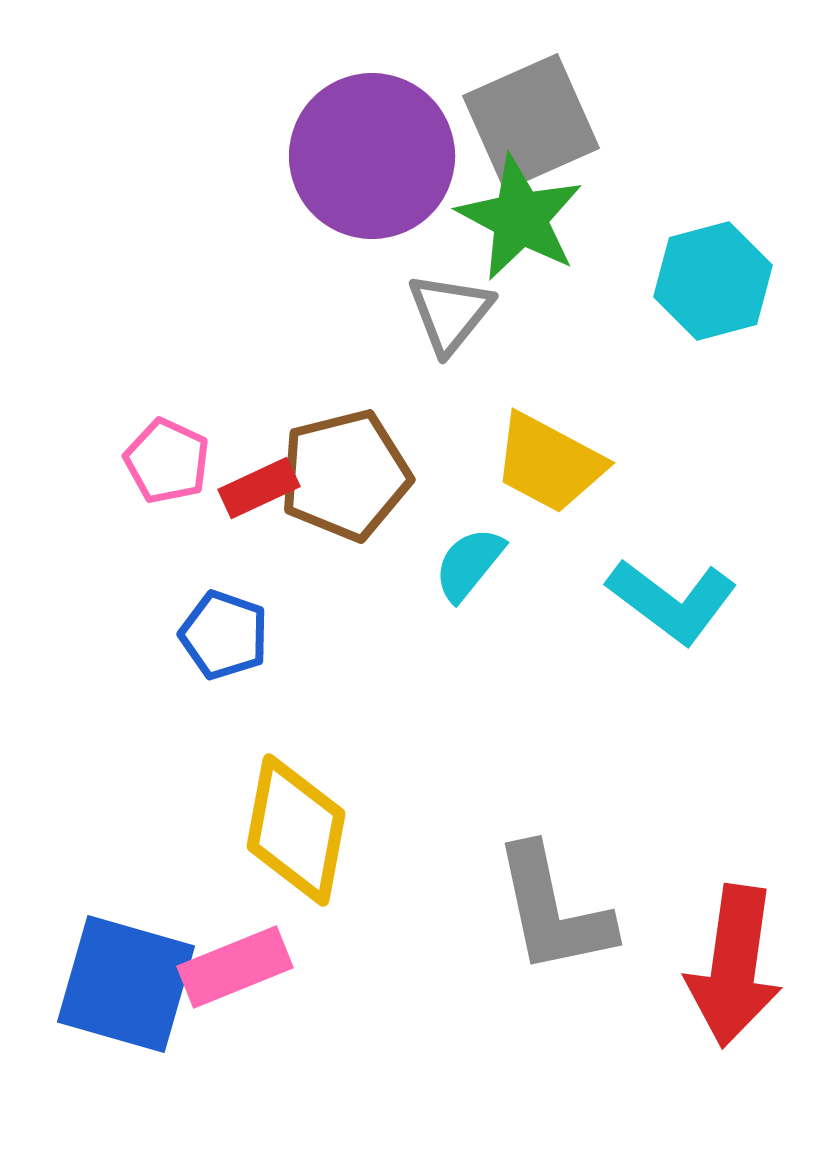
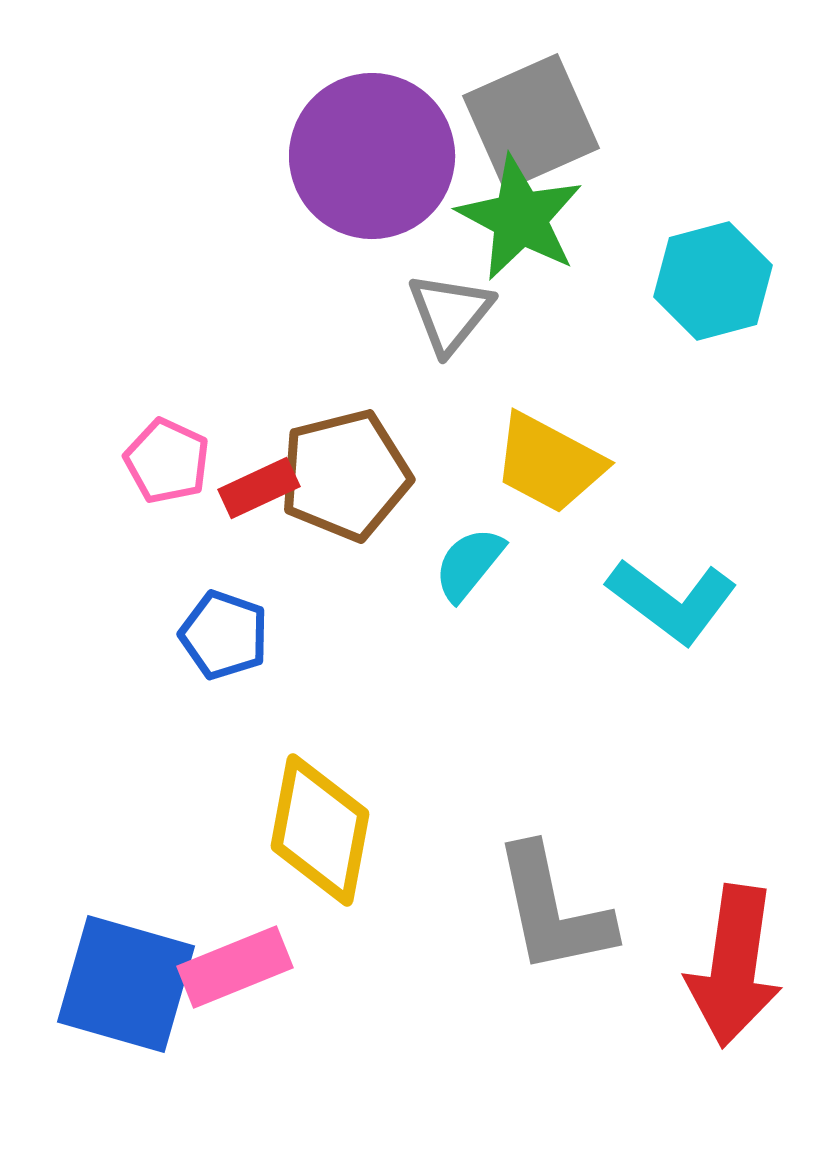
yellow diamond: moved 24 px right
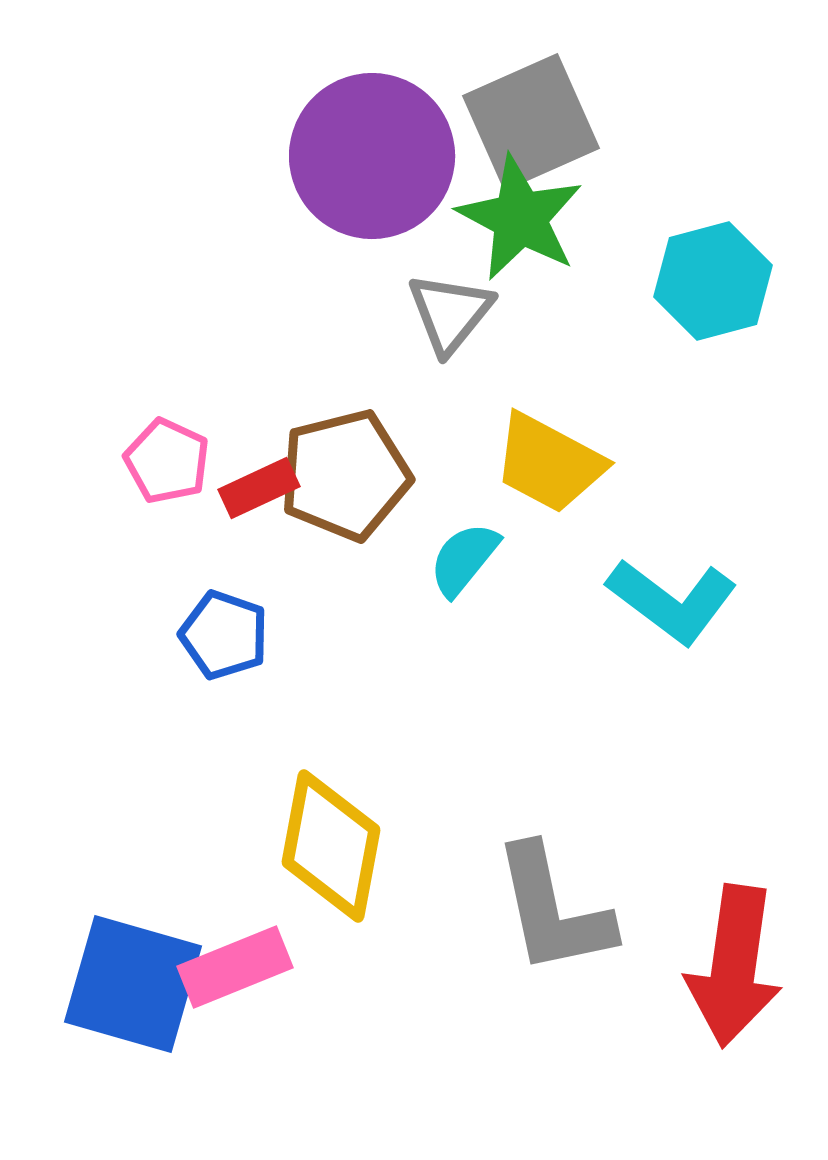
cyan semicircle: moved 5 px left, 5 px up
yellow diamond: moved 11 px right, 16 px down
blue square: moved 7 px right
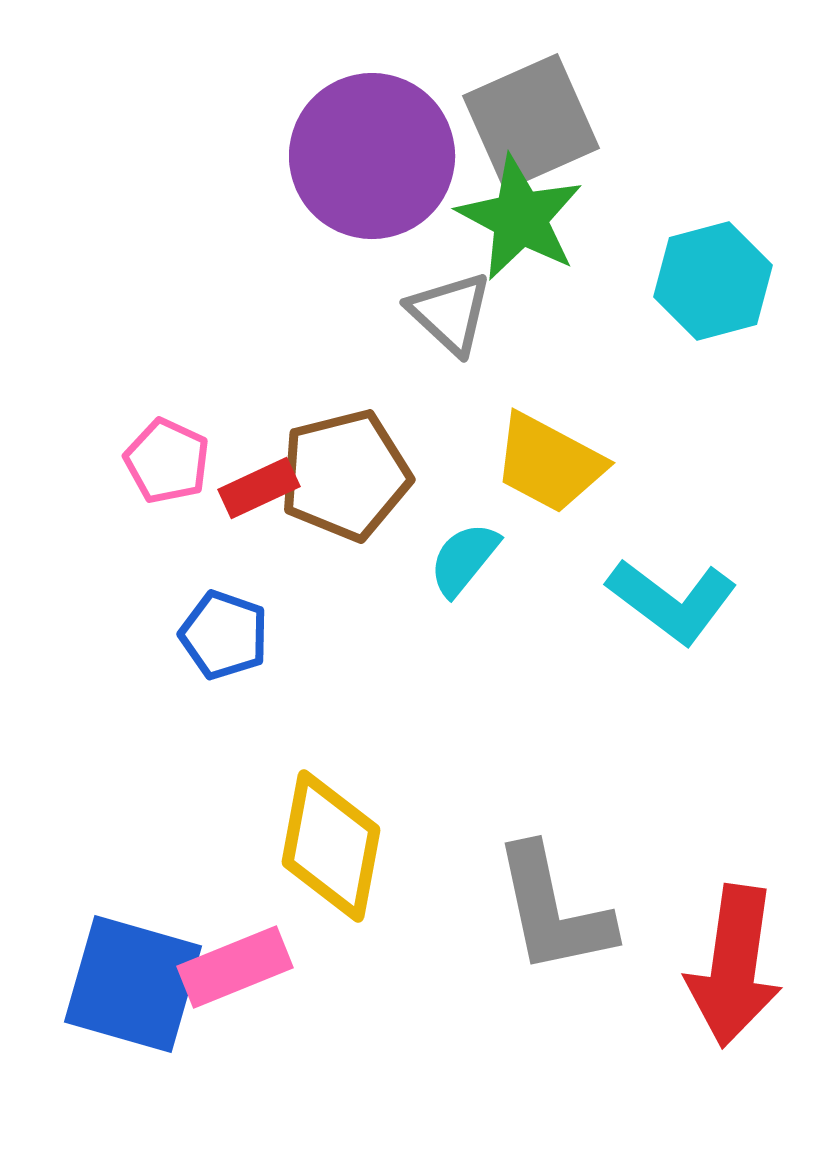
gray triangle: rotated 26 degrees counterclockwise
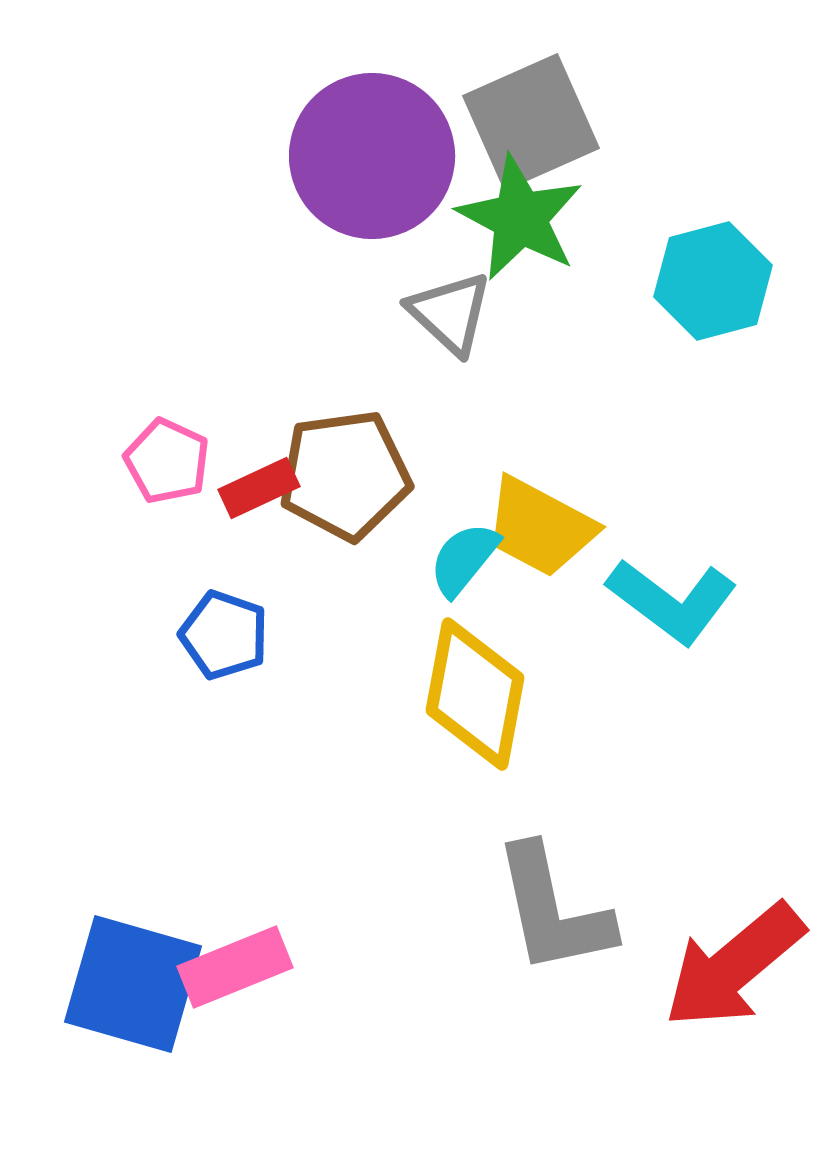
yellow trapezoid: moved 9 px left, 64 px down
brown pentagon: rotated 6 degrees clockwise
yellow diamond: moved 144 px right, 152 px up
red arrow: rotated 42 degrees clockwise
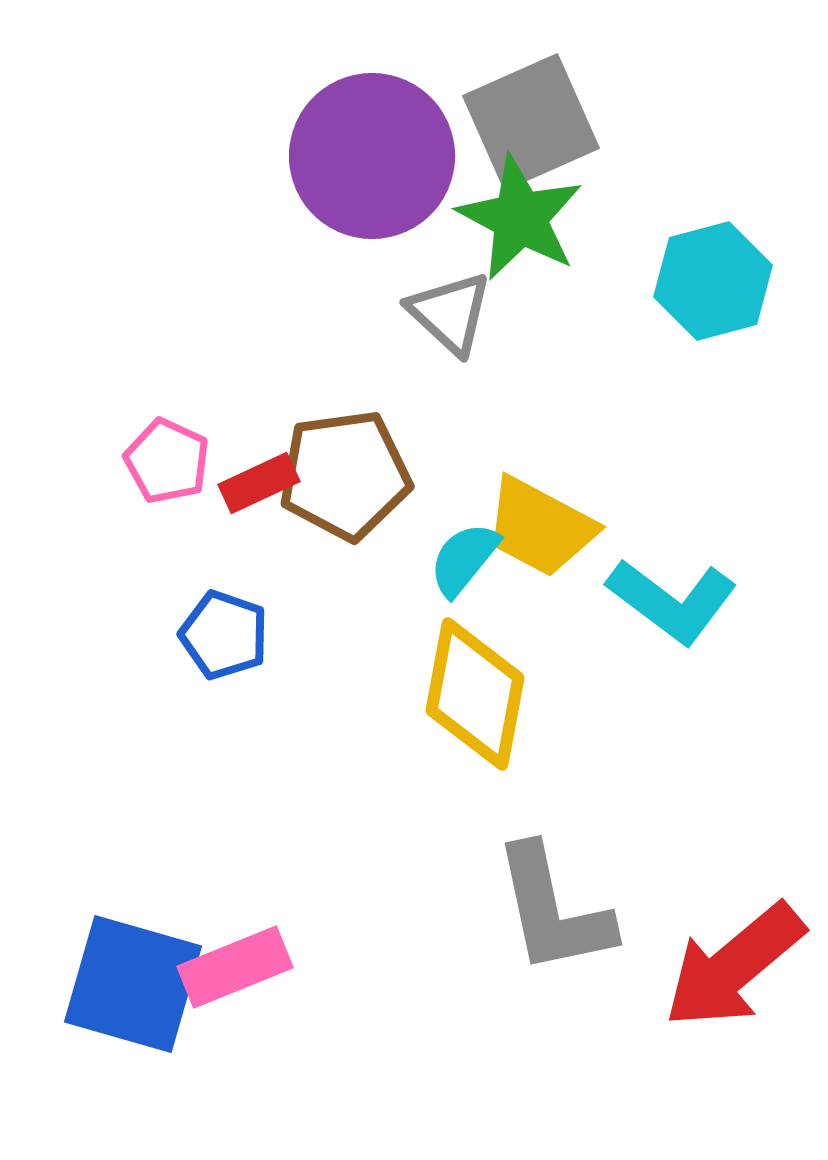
red rectangle: moved 5 px up
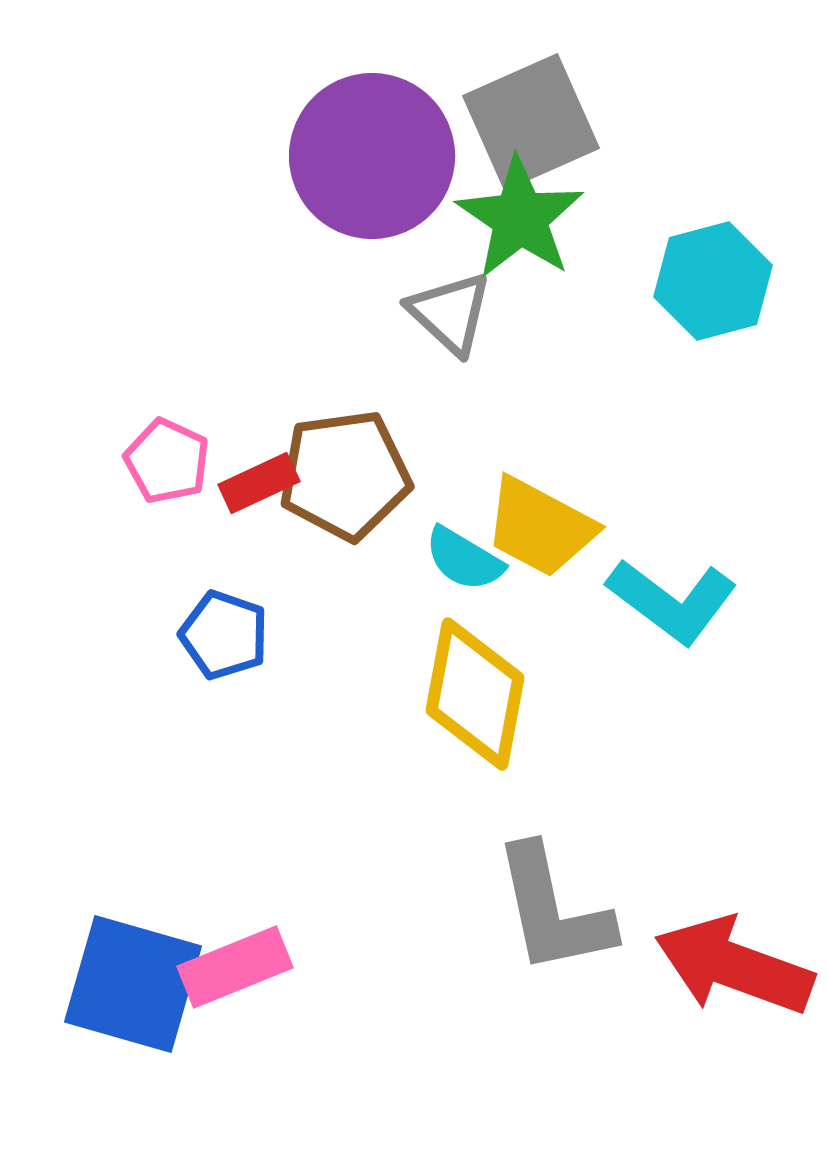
green star: rotated 6 degrees clockwise
cyan semicircle: rotated 98 degrees counterclockwise
red arrow: rotated 60 degrees clockwise
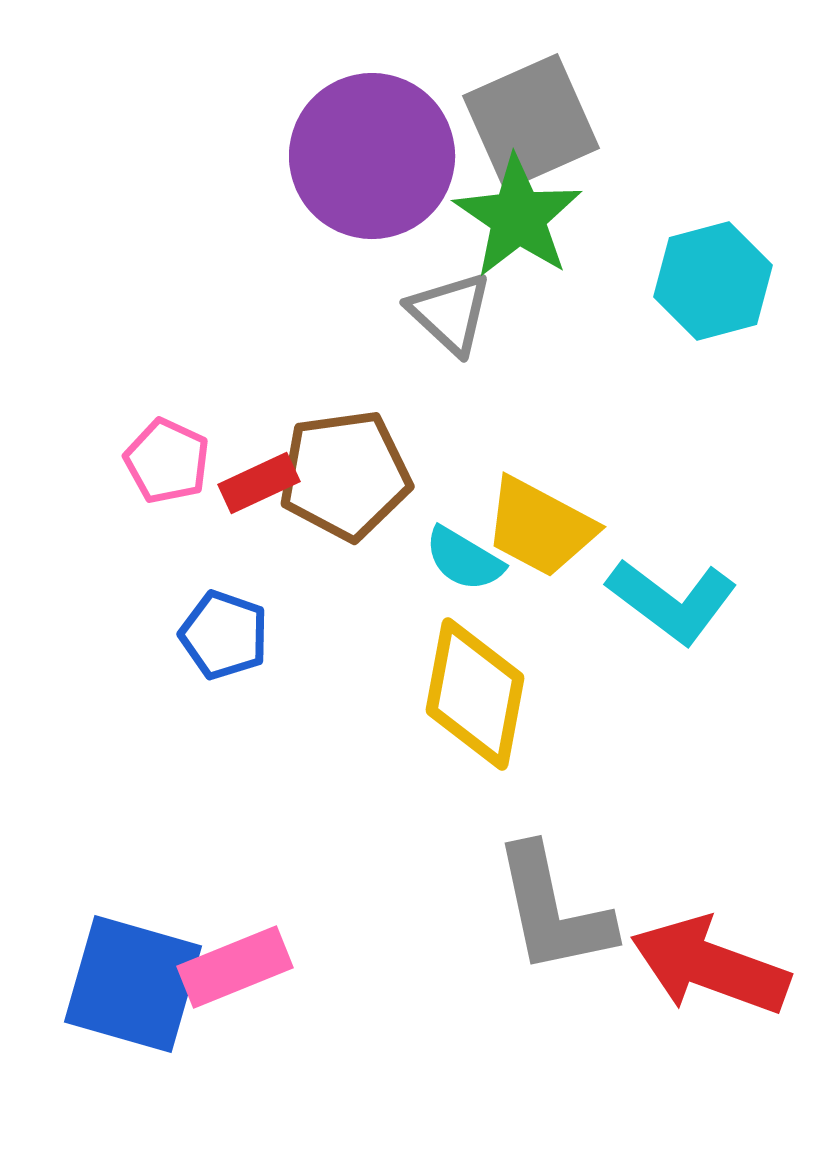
green star: moved 2 px left, 1 px up
red arrow: moved 24 px left
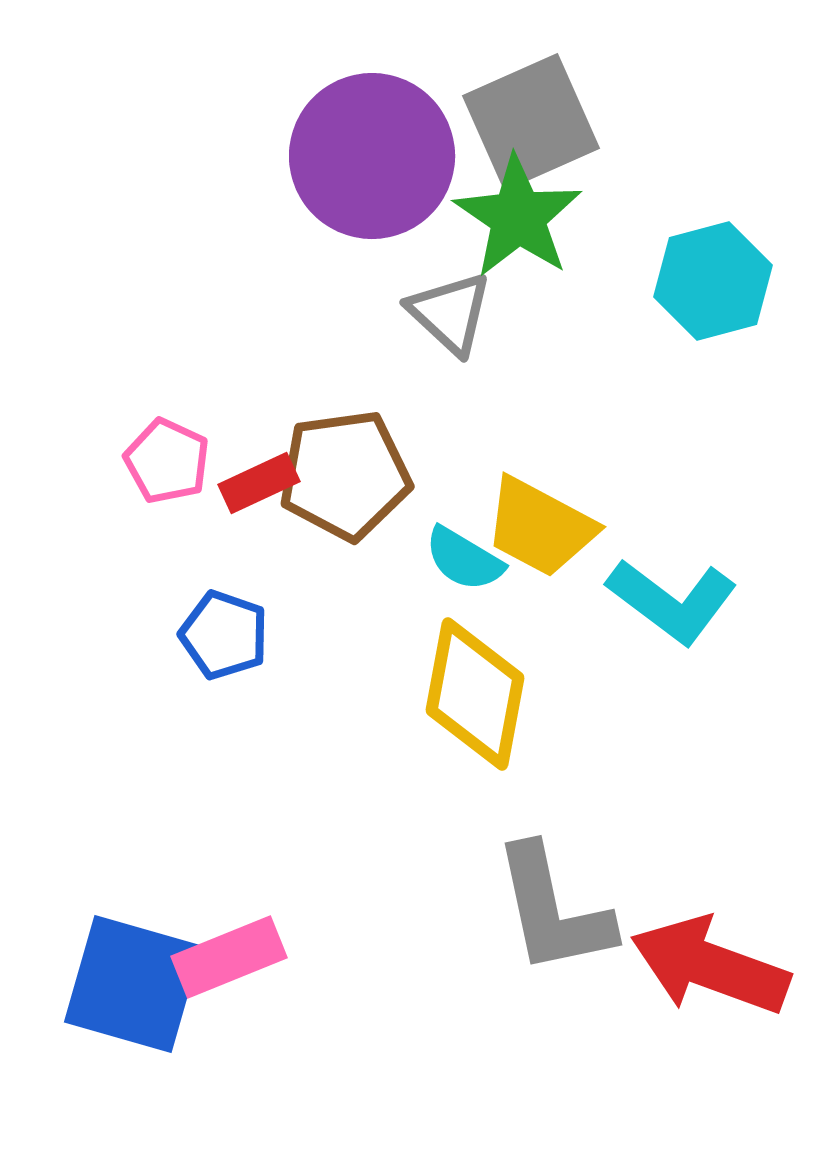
pink rectangle: moved 6 px left, 10 px up
